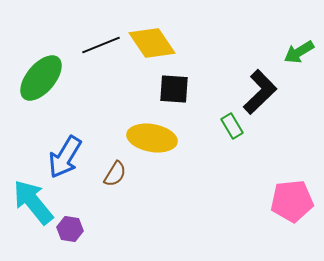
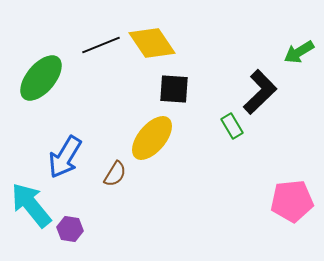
yellow ellipse: rotated 60 degrees counterclockwise
cyan arrow: moved 2 px left, 3 px down
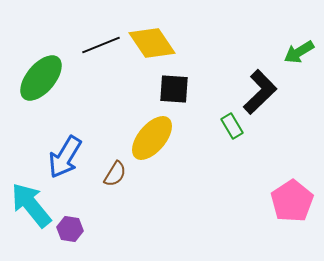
pink pentagon: rotated 27 degrees counterclockwise
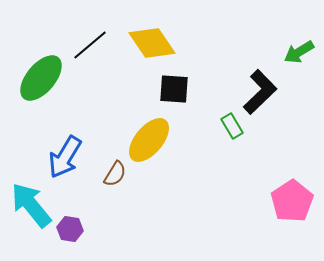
black line: moved 11 px left; rotated 18 degrees counterclockwise
yellow ellipse: moved 3 px left, 2 px down
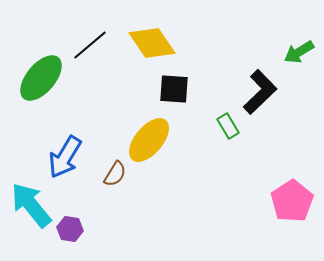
green rectangle: moved 4 px left
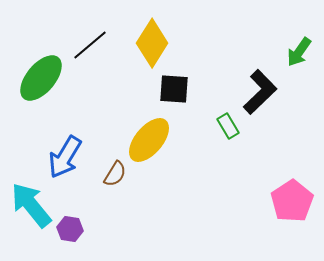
yellow diamond: rotated 66 degrees clockwise
green arrow: rotated 24 degrees counterclockwise
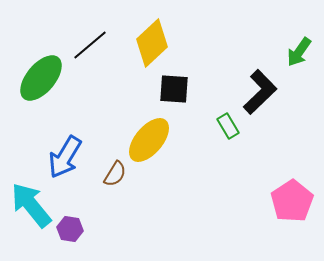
yellow diamond: rotated 15 degrees clockwise
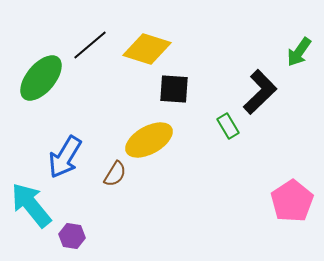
yellow diamond: moved 5 px left, 6 px down; rotated 60 degrees clockwise
yellow ellipse: rotated 21 degrees clockwise
purple hexagon: moved 2 px right, 7 px down
